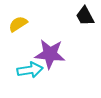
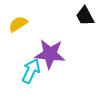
cyan arrow: moved 1 px right, 1 px down; rotated 55 degrees counterclockwise
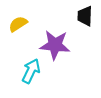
black trapezoid: rotated 30 degrees clockwise
purple star: moved 5 px right, 9 px up
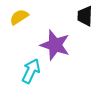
yellow semicircle: moved 1 px right, 7 px up
purple star: rotated 12 degrees clockwise
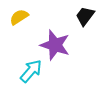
black trapezoid: rotated 35 degrees clockwise
cyan arrow: rotated 15 degrees clockwise
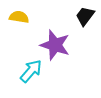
yellow semicircle: rotated 42 degrees clockwise
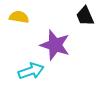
black trapezoid: rotated 60 degrees counterclockwise
cyan arrow: rotated 30 degrees clockwise
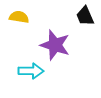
cyan arrow: rotated 20 degrees clockwise
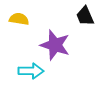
yellow semicircle: moved 2 px down
